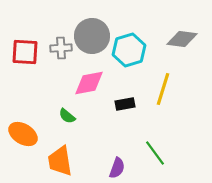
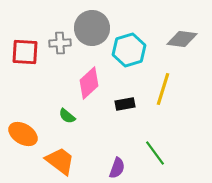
gray circle: moved 8 px up
gray cross: moved 1 px left, 5 px up
pink diamond: rotated 32 degrees counterclockwise
orange trapezoid: rotated 136 degrees clockwise
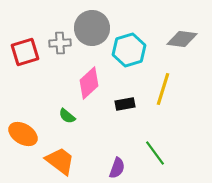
red square: rotated 20 degrees counterclockwise
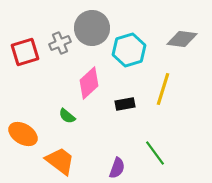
gray cross: rotated 20 degrees counterclockwise
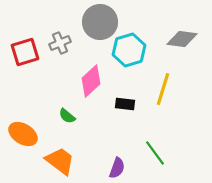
gray circle: moved 8 px right, 6 px up
pink diamond: moved 2 px right, 2 px up
black rectangle: rotated 18 degrees clockwise
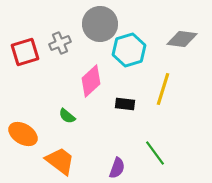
gray circle: moved 2 px down
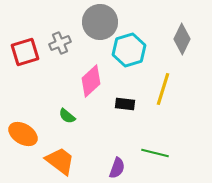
gray circle: moved 2 px up
gray diamond: rotated 72 degrees counterclockwise
green line: rotated 40 degrees counterclockwise
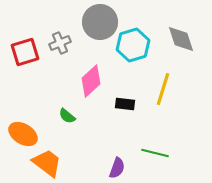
gray diamond: moved 1 px left; rotated 44 degrees counterclockwise
cyan hexagon: moved 4 px right, 5 px up
orange trapezoid: moved 13 px left, 2 px down
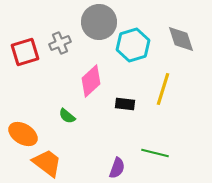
gray circle: moved 1 px left
